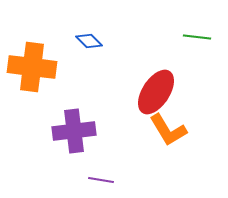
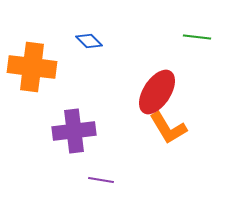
red ellipse: moved 1 px right
orange L-shape: moved 2 px up
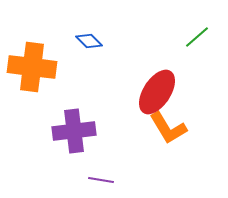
green line: rotated 48 degrees counterclockwise
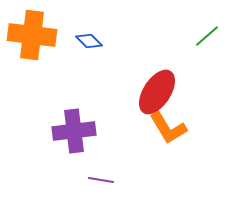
green line: moved 10 px right, 1 px up
orange cross: moved 32 px up
